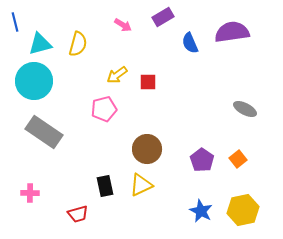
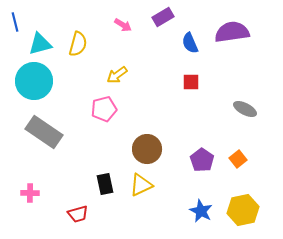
red square: moved 43 px right
black rectangle: moved 2 px up
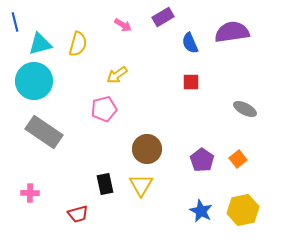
yellow triangle: rotated 35 degrees counterclockwise
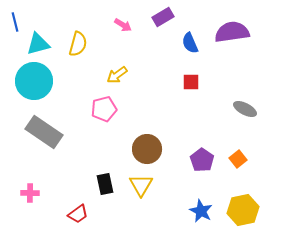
cyan triangle: moved 2 px left
red trapezoid: rotated 20 degrees counterclockwise
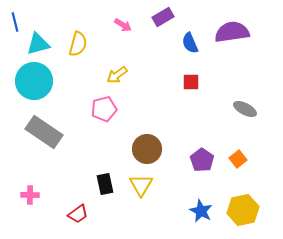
pink cross: moved 2 px down
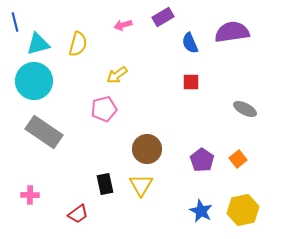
pink arrow: rotated 132 degrees clockwise
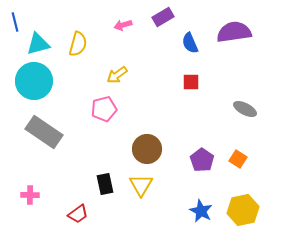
purple semicircle: moved 2 px right
orange square: rotated 18 degrees counterclockwise
